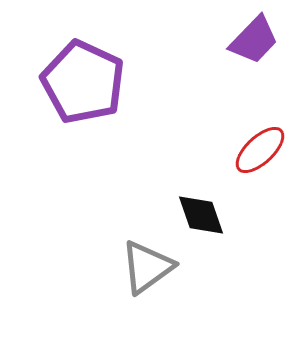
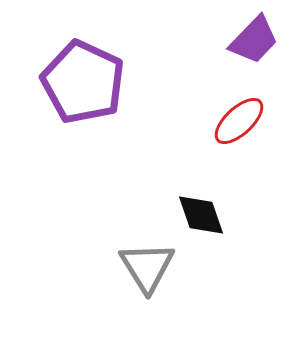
red ellipse: moved 21 px left, 29 px up
gray triangle: rotated 26 degrees counterclockwise
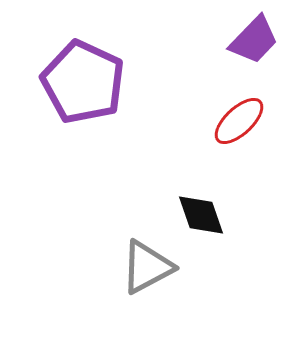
gray triangle: rotated 34 degrees clockwise
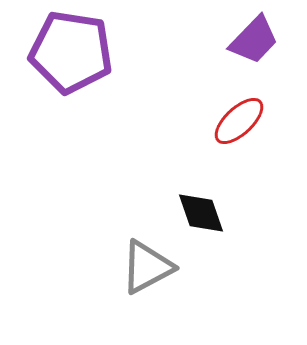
purple pentagon: moved 12 px left, 30 px up; rotated 16 degrees counterclockwise
black diamond: moved 2 px up
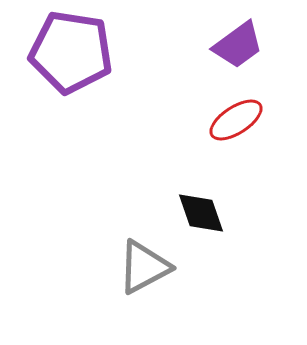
purple trapezoid: moved 16 px left, 5 px down; rotated 10 degrees clockwise
red ellipse: moved 3 px left, 1 px up; rotated 10 degrees clockwise
gray triangle: moved 3 px left
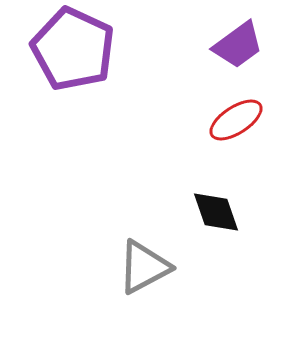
purple pentagon: moved 2 px right, 3 px up; rotated 16 degrees clockwise
black diamond: moved 15 px right, 1 px up
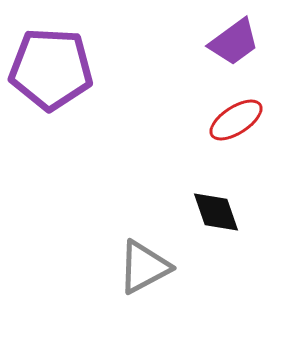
purple trapezoid: moved 4 px left, 3 px up
purple pentagon: moved 22 px left, 20 px down; rotated 22 degrees counterclockwise
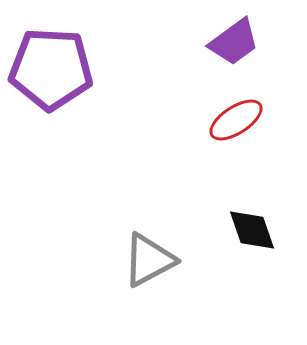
black diamond: moved 36 px right, 18 px down
gray triangle: moved 5 px right, 7 px up
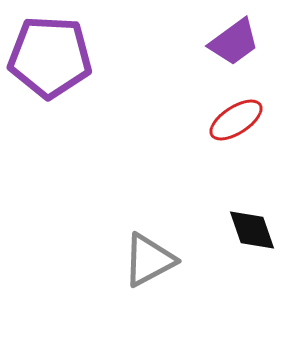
purple pentagon: moved 1 px left, 12 px up
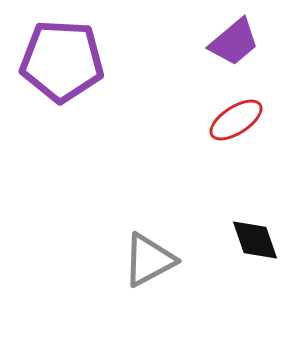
purple trapezoid: rotated 4 degrees counterclockwise
purple pentagon: moved 12 px right, 4 px down
black diamond: moved 3 px right, 10 px down
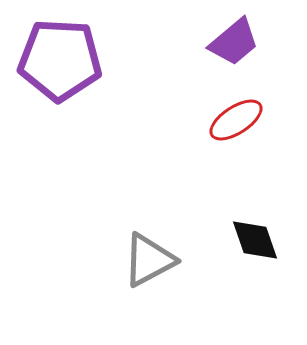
purple pentagon: moved 2 px left, 1 px up
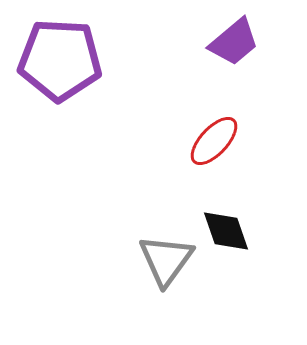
red ellipse: moved 22 px left, 21 px down; rotated 14 degrees counterclockwise
black diamond: moved 29 px left, 9 px up
gray triangle: moved 17 px right; rotated 26 degrees counterclockwise
